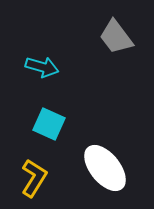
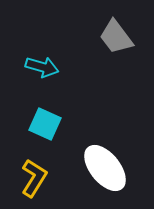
cyan square: moved 4 px left
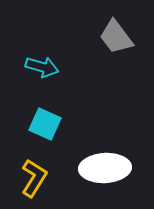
white ellipse: rotated 54 degrees counterclockwise
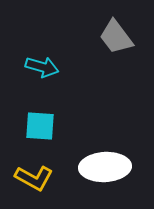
cyan square: moved 5 px left, 2 px down; rotated 20 degrees counterclockwise
white ellipse: moved 1 px up
yellow L-shape: rotated 87 degrees clockwise
